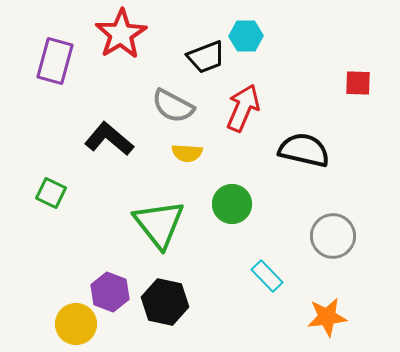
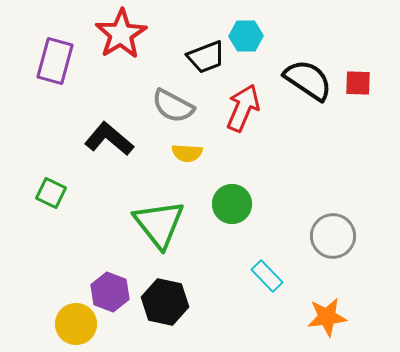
black semicircle: moved 4 px right, 70 px up; rotated 21 degrees clockwise
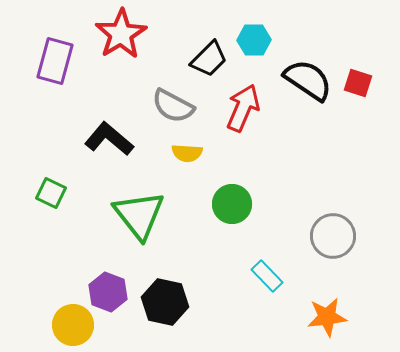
cyan hexagon: moved 8 px right, 4 px down
black trapezoid: moved 3 px right, 2 px down; rotated 24 degrees counterclockwise
red square: rotated 16 degrees clockwise
green triangle: moved 20 px left, 9 px up
purple hexagon: moved 2 px left
yellow circle: moved 3 px left, 1 px down
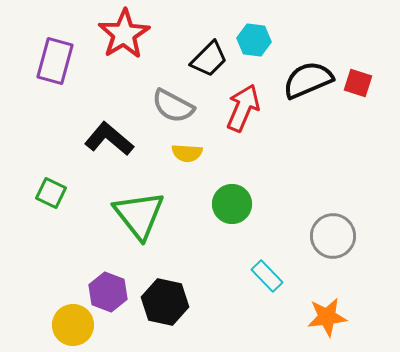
red star: moved 3 px right
cyan hexagon: rotated 8 degrees clockwise
black semicircle: rotated 57 degrees counterclockwise
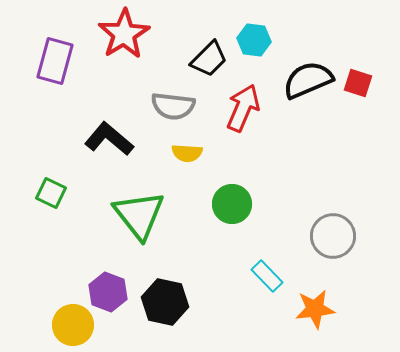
gray semicircle: rotated 21 degrees counterclockwise
orange star: moved 12 px left, 8 px up
